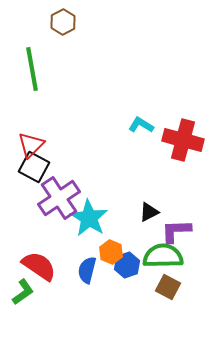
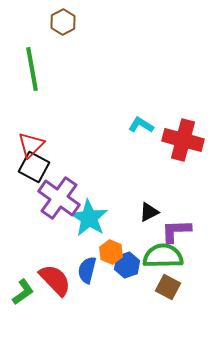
purple cross: rotated 21 degrees counterclockwise
red semicircle: moved 16 px right, 14 px down; rotated 12 degrees clockwise
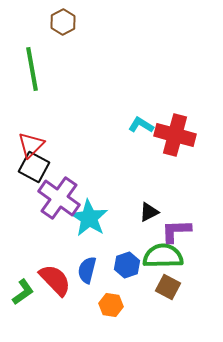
red cross: moved 8 px left, 5 px up
orange hexagon: moved 53 px down; rotated 15 degrees counterclockwise
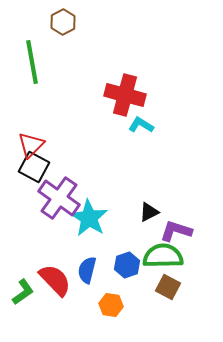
green line: moved 7 px up
red cross: moved 50 px left, 40 px up
purple L-shape: rotated 20 degrees clockwise
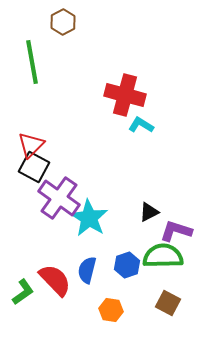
brown square: moved 16 px down
orange hexagon: moved 5 px down
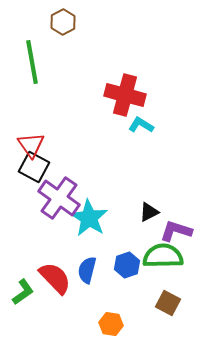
red triangle: rotated 20 degrees counterclockwise
red semicircle: moved 2 px up
orange hexagon: moved 14 px down
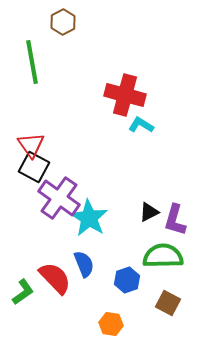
purple L-shape: moved 1 px left, 11 px up; rotated 92 degrees counterclockwise
blue hexagon: moved 15 px down
blue semicircle: moved 3 px left, 6 px up; rotated 144 degrees clockwise
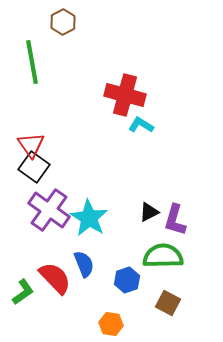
black square: rotated 8 degrees clockwise
purple cross: moved 10 px left, 12 px down
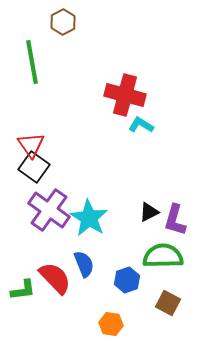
green L-shape: moved 2 px up; rotated 28 degrees clockwise
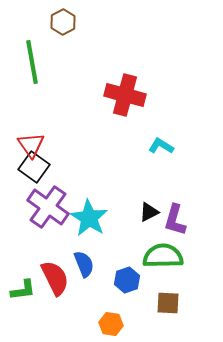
cyan L-shape: moved 20 px right, 21 px down
purple cross: moved 1 px left, 3 px up
red semicircle: rotated 18 degrees clockwise
brown square: rotated 25 degrees counterclockwise
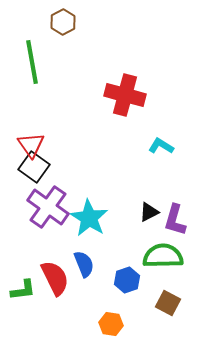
brown square: rotated 25 degrees clockwise
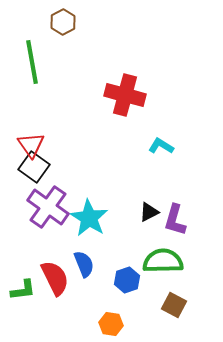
green semicircle: moved 5 px down
brown square: moved 6 px right, 2 px down
